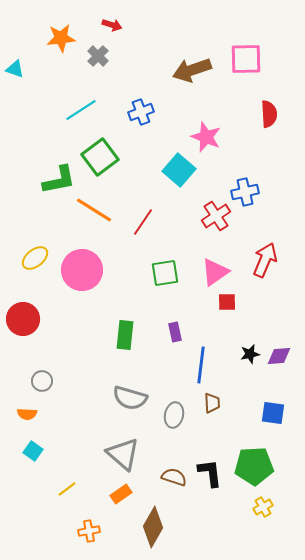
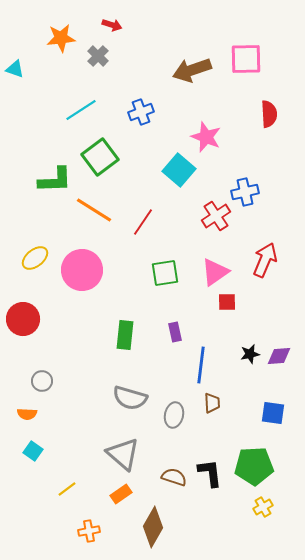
green L-shape at (59, 180): moved 4 px left; rotated 9 degrees clockwise
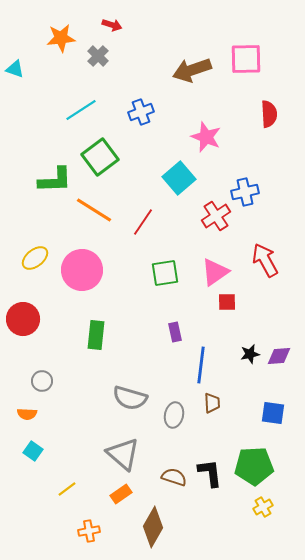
cyan square at (179, 170): moved 8 px down; rotated 8 degrees clockwise
red arrow at (265, 260): rotated 52 degrees counterclockwise
green rectangle at (125, 335): moved 29 px left
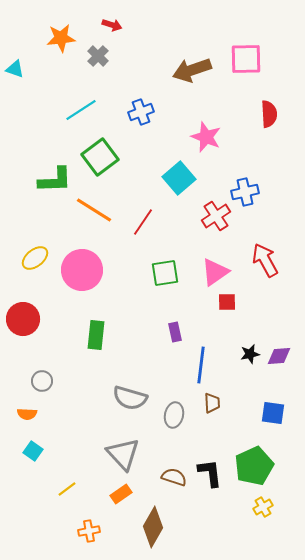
gray triangle at (123, 454): rotated 6 degrees clockwise
green pentagon at (254, 466): rotated 21 degrees counterclockwise
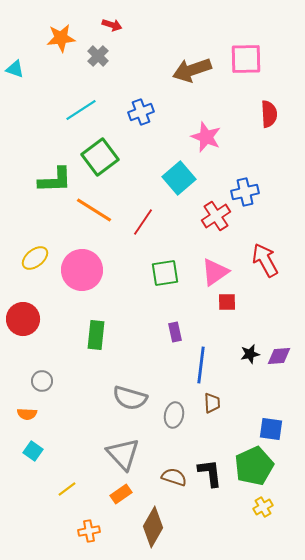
blue square at (273, 413): moved 2 px left, 16 px down
